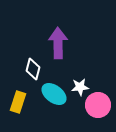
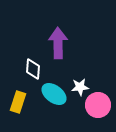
white diamond: rotated 10 degrees counterclockwise
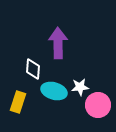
cyan ellipse: moved 3 px up; rotated 20 degrees counterclockwise
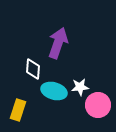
purple arrow: rotated 20 degrees clockwise
yellow rectangle: moved 8 px down
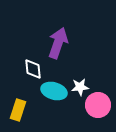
white diamond: rotated 10 degrees counterclockwise
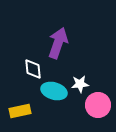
white star: moved 3 px up
yellow rectangle: moved 2 px right, 1 px down; rotated 60 degrees clockwise
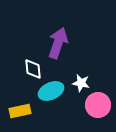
white star: moved 1 px right, 1 px up; rotated 18 degrees clockwise
cyan ellipse: moved 3 px left; rotated 40 degrees counterclockwise
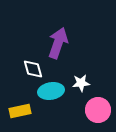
white diamond: rotated 10 degrees counterclockwise
white star: rotated 18 degrees counterclockwise
cyan ellipse: rotated 15 degrees clockwise
pink circle: moved 5 px down
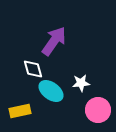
purple arrow: moved 4 px left, 2 px up; rotated 16 degrees clockwise
cyan ellipse: rotated 45 degrees clockwise
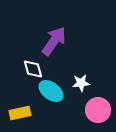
yellow rectangle: moved 2 px down
